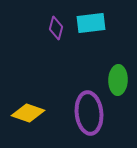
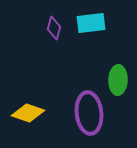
purple diamond: moved 2 px left
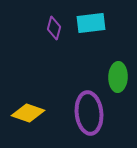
green ellipse: moved 3 px up
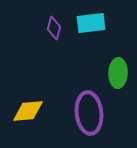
green ellipse: moved 4 px up
yellow diamond: moved 2 px up; rotated 24 degrees counterclockwise
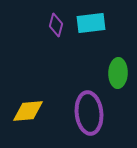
purple diamond: moved 2 px right, 3 px up
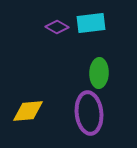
purple diamond: moved 1 px right, 2 px down; rotated 75 degrees counterclockwise
green ellipse: moved 19 px left
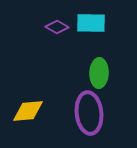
cyan rectangle: rotated 8 degrees clockwise
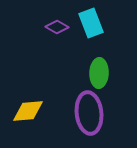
cyan rectangle: rotated 68 degrees clockwise
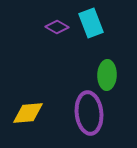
green ellipse: moved 8 px right, 2 px down
yellow diamond: moved 2 px down
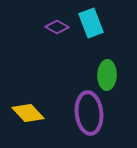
yellow diamond: rotated 52 degrees clockwise
